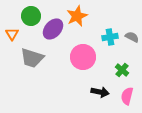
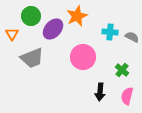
cyan cross: moved 5 px up; rotated 14 degrees clockwise
gray trapezoid: rotated 40 degrees counterclockwise
black arrow: rotated 84 degrees clockwise
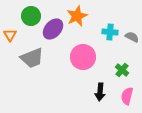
orange triangle: moved 2 px left, 1 px down
